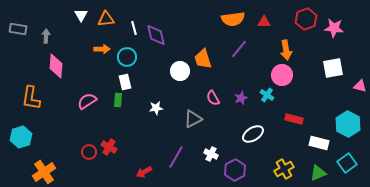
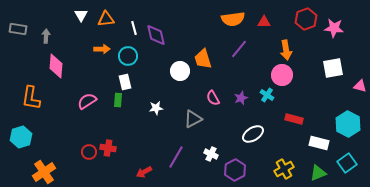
cyan circle at (127, 57): moved 1 px right, 1 px up
red cross at (109, 147): moved 1 px left, 1 px down; rotated 21 degrees counterclockwise
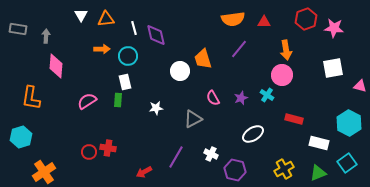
cyan hexagon at (348, 124): moved 1 px right, 1 px up
purple hexagon at (235, 170): rotated 20 degrees counterclockwise
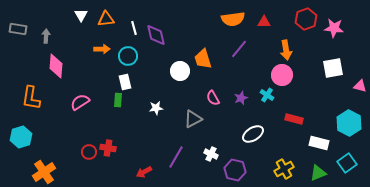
pink semicircle at (87, 101): moved 7 px left, 1 px down
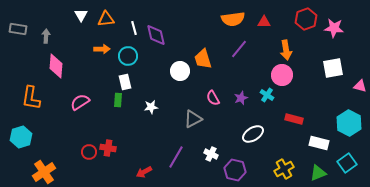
white star at (156, 108): moved 5 px left, 1 px up
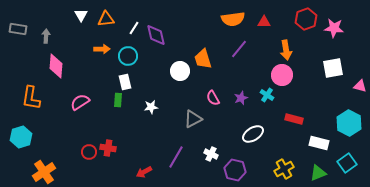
white line at (134, 28): rotated 48 degrees clockwise
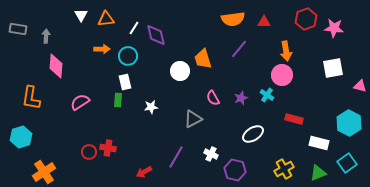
orange arrow at (286, 50): moved 1 px down
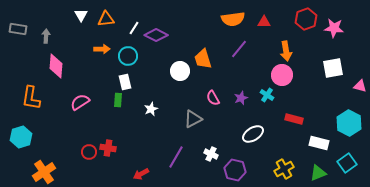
purple diamond at (156, 35): rotated 50 degrees counterclockwise
white star at (151, 107): moved 2 px down; rotated 16 degrees counterclockwise
red arrow at (144, 172): moved 3 px left, 2 px down
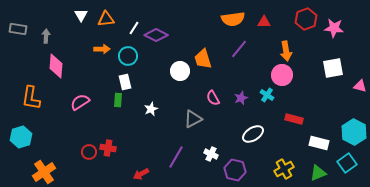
cyan hexagon at (349, 123): moved 5 px right, 9 px down
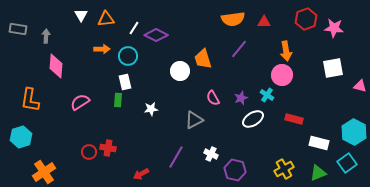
orange L-shape at (31, 98): moved 1 px left, 2 px down
white star at (151, 109): rotated 16 degrees clockwise
gray triangle at (193, 119): moved 1 px right, 1 px down
white ellipse at (253, 134): moved 15 px up
